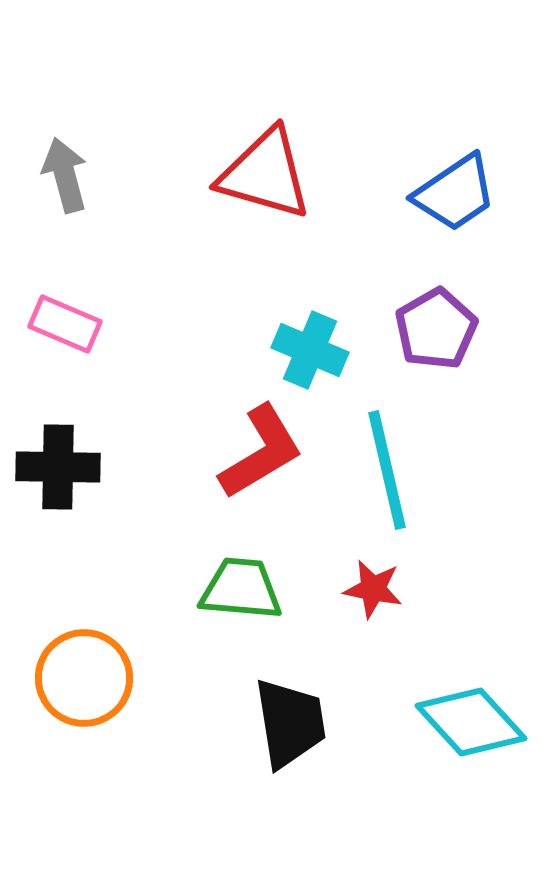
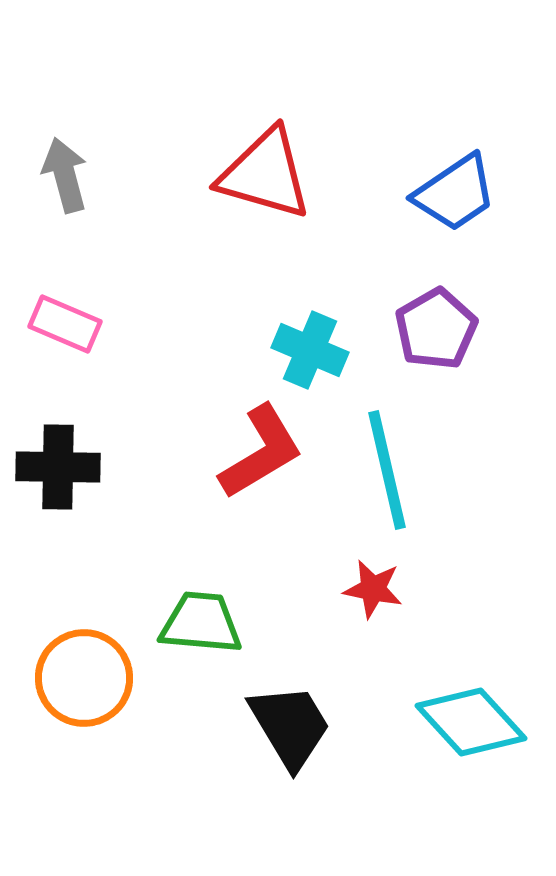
green trapezoid: moved 40 px left, 34 px down
black trapezoid: moved 3 px down; rotated 22 degrees counterclockwise
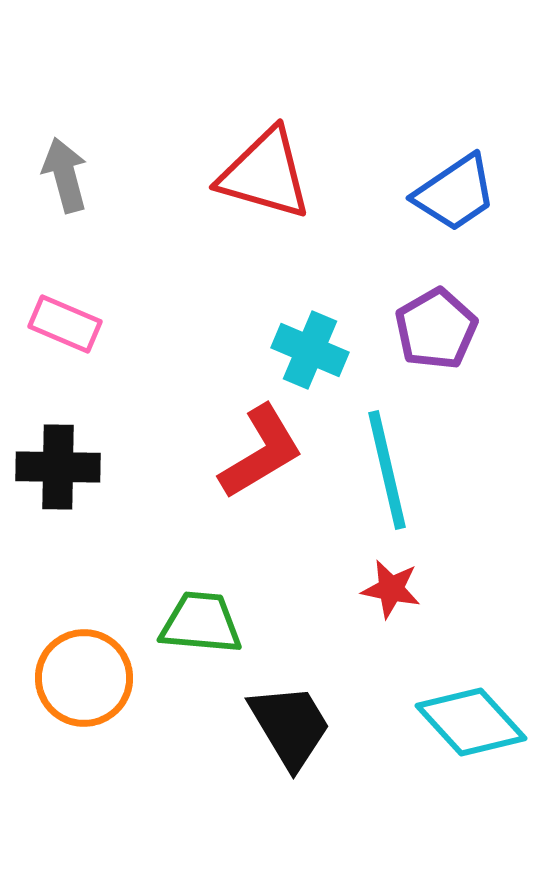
red star: moved 18 px right
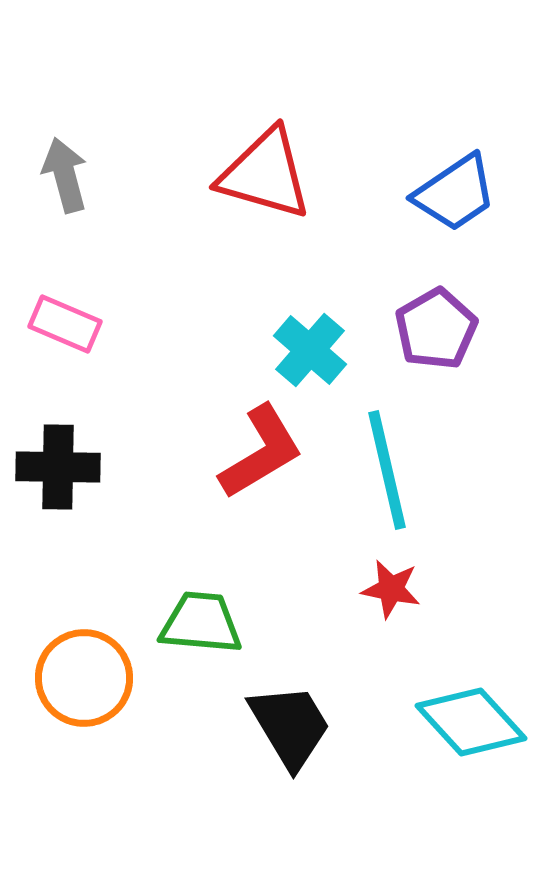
cyan cross: rotated 18 degrees clockwise
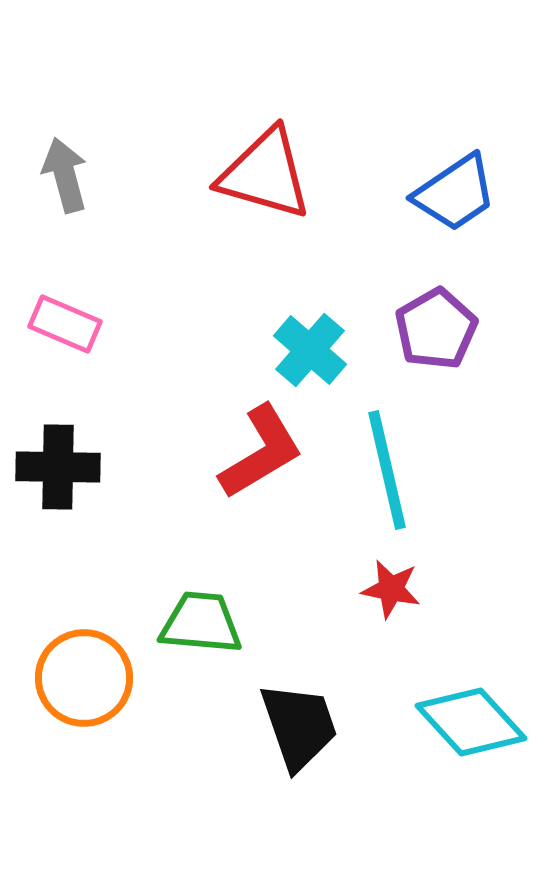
black trapezoid: moved 9 px right; rotated 12 degrees clockwise
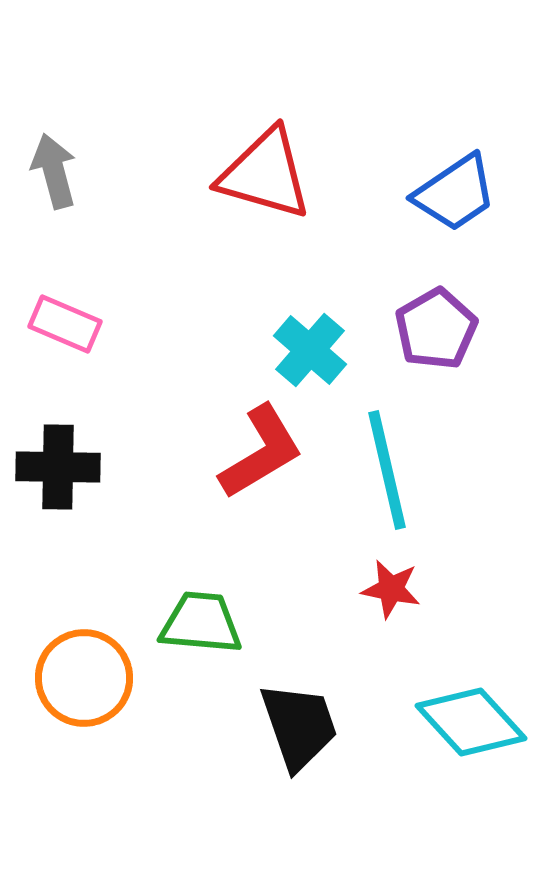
gray arrow: moved 11 px left, 4 px up
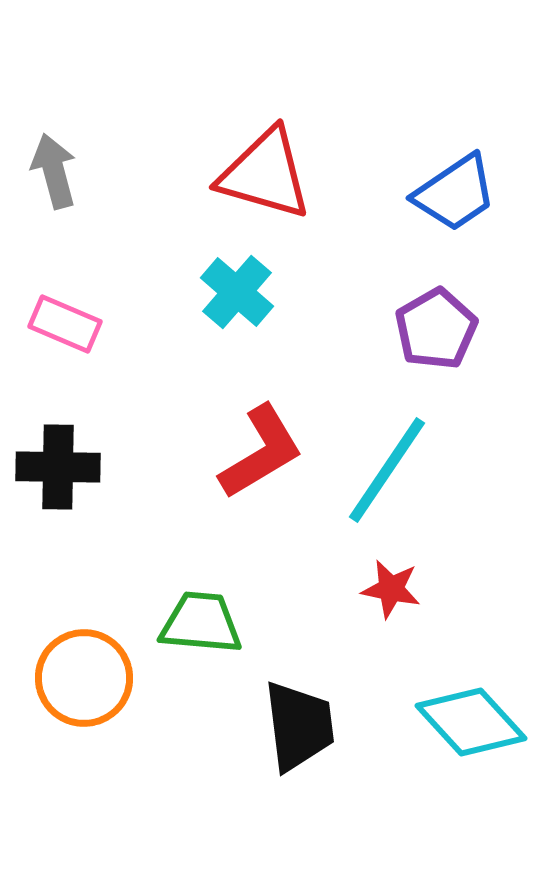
cyan cross: moved 73 px left, 58 px up
cyan line: rotated 47 degrees clockwise
black trapezoid: rotated 12 degrees clockwise
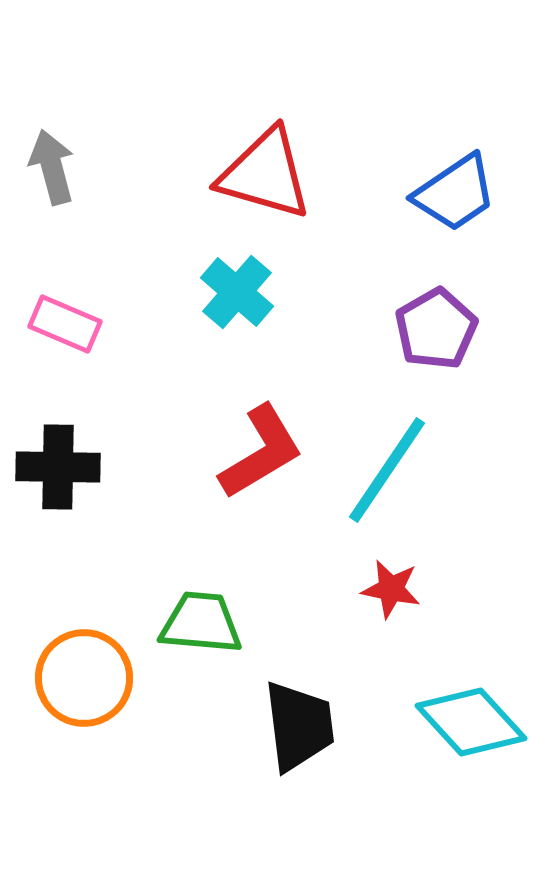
gray arrow: moved 2 px left, 4 px up
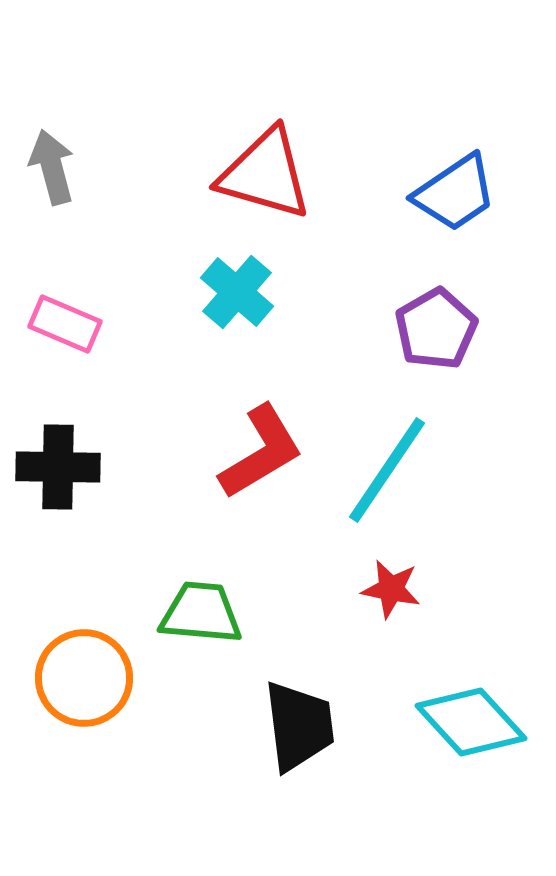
green trapezoid: moved 10 px up
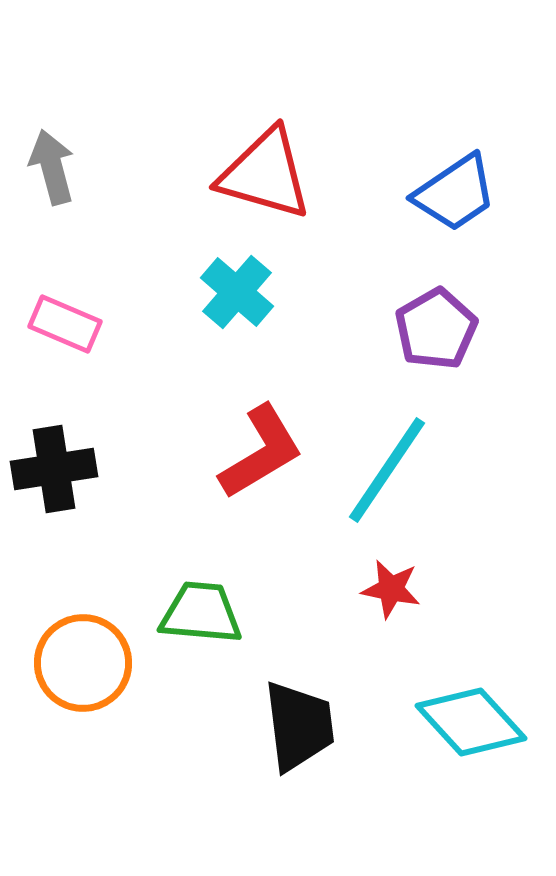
black cross: moved 4 px left, 2 px down; rotated 10 degrees counterclockwise
orange circle: moved 1 px left, 15 px up
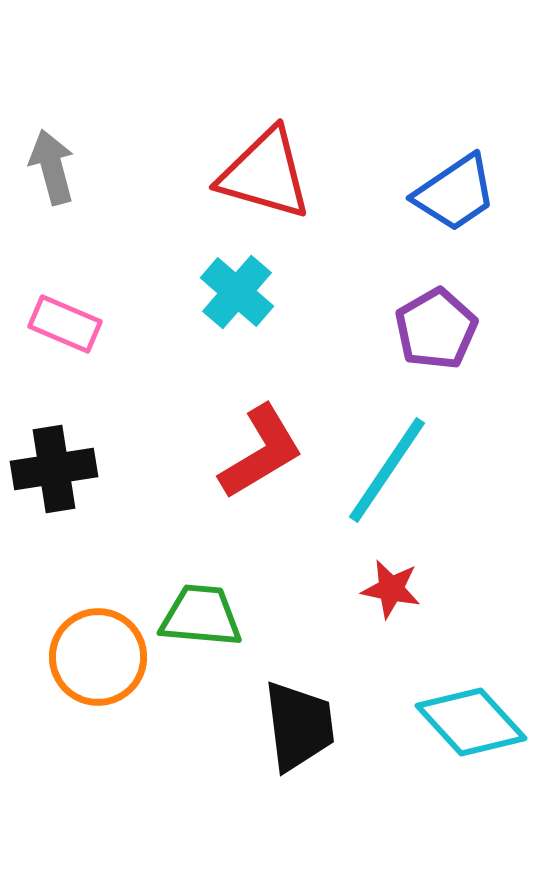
green trapezoid: moved 3 px down
orange circle: moved 15 px right, 6 px up
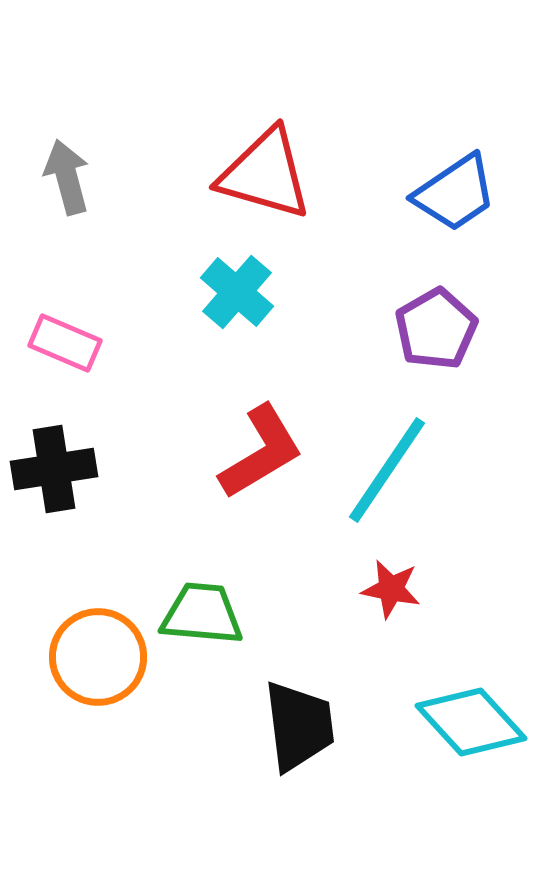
gray arrow: moved 15 px right, 10 px down
pink rectangle: moved 19 px down
green trapezoid: moved 1 px right, 2 px up
